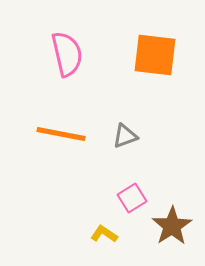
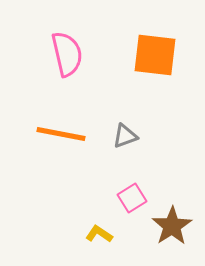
yellow L-shape: moved 5 px left
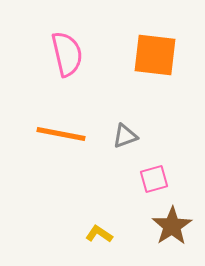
pink square: moved 22 px right, 19 px up; rotated 16 degrees clockwise
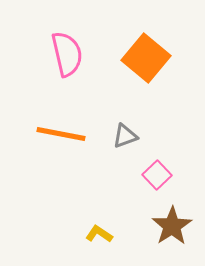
orange square: moved 9 px left, 3 px down; rotated 33 degrees clockwise
pink square: moved 3 px right, 4 px up; rotated 28 degrees counterclockwise
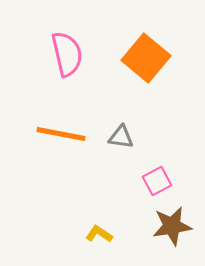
gray triangle: moved 4 px left, 1 px down; rotated 28 degrees clockwise
pink square: moved 6 px down; rotated 16 degrees clockwise
brown star: rotated 24 degrees clockwise
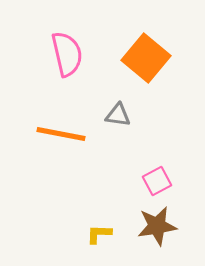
gray triangle: moved 3 px left, 22 px up
brown star: moved 15 px left
yellow L-shape: rotated 32 degrees counterclockwise
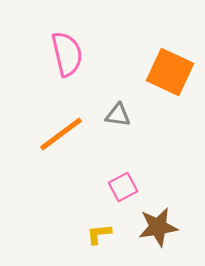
orange square: moved 24 px right, 14 px down; rotated 15 degrees counterclockwise
orange line: rotated 48 degrees counterclockwise
pink square: moved 34 px left, 6 px down
brown star: moved 1 px right, 1 px down
yellow L-shape: rotated 8 degrees counterclockwise
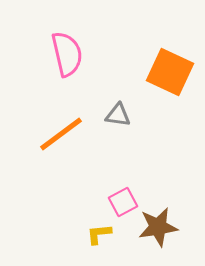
pink square: moved 15 px down
